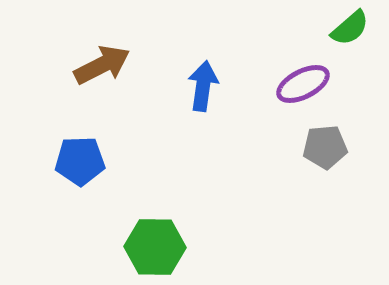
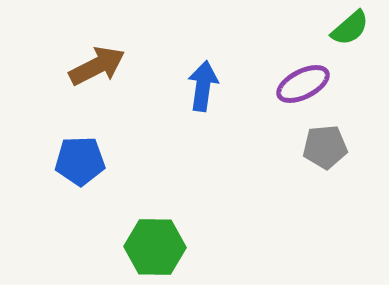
brown arrow: moved 5 px left, 1 px down
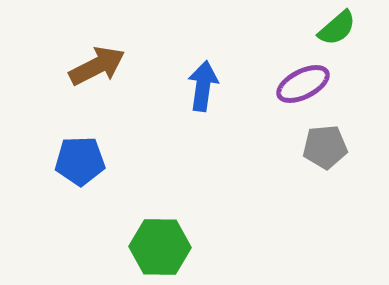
green semicircle: moved 13 px left
green hexagon: moved 5 px right
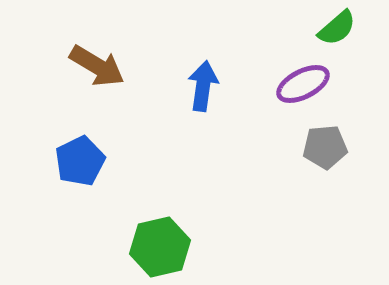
brown arrow: rotated 58 degrees clockwise
blue pentagon: rotated 24 degrees counterclockwise
green hexagon: rotated 14 degrees counterclockwise
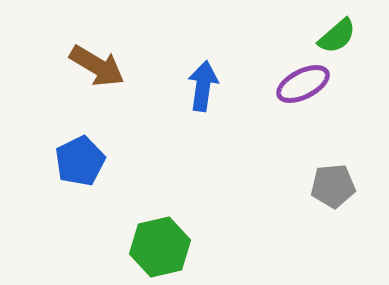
green semicircle: moved 8 px down
gray pentagon: moved 8 px right, 39 px down
